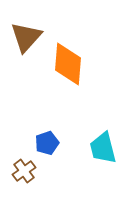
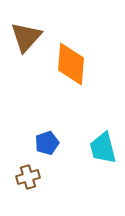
orange diamond: moved 3 px right
brown cross: moved 4 px right, 6 px down; rotated 20 degrees clockwise
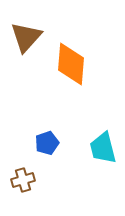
brown cross: moved 5 px left, 3 px down
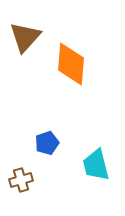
brown triangle: moved 1 px left
cyan trapezoid: moved 7 px left, 17 px down
brown cross: moved 2 px left
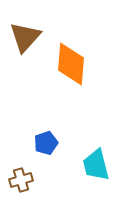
blue pentagon: moved 1 px left
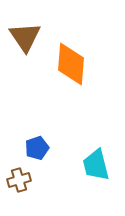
brown triangle: rotated 16 degrees counterclockwise
blue pentagon: moved 9 px left, 5 px down
brown cross: moved 2 px left
